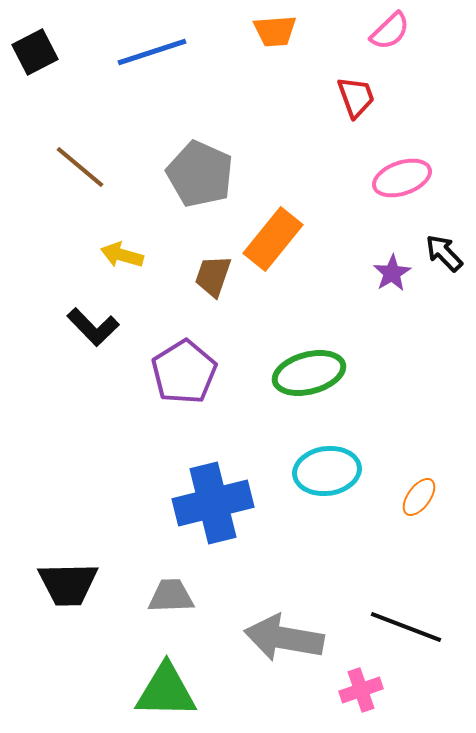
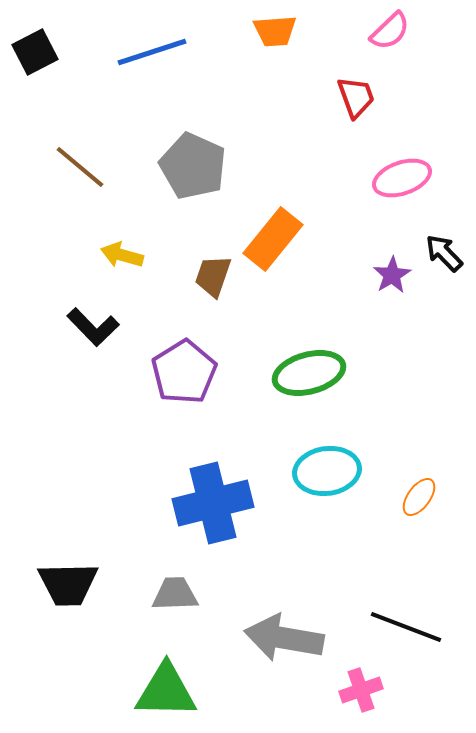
gray pentagon: moved 7 px left, 8 px up
purple star: moved 2 px down
gray trapezoid: moved 4 px right, 2 px up
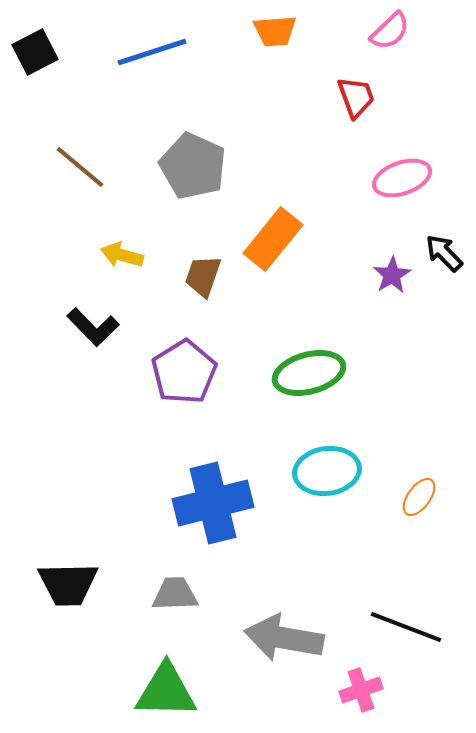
brown trapezoid: moved 10 px left
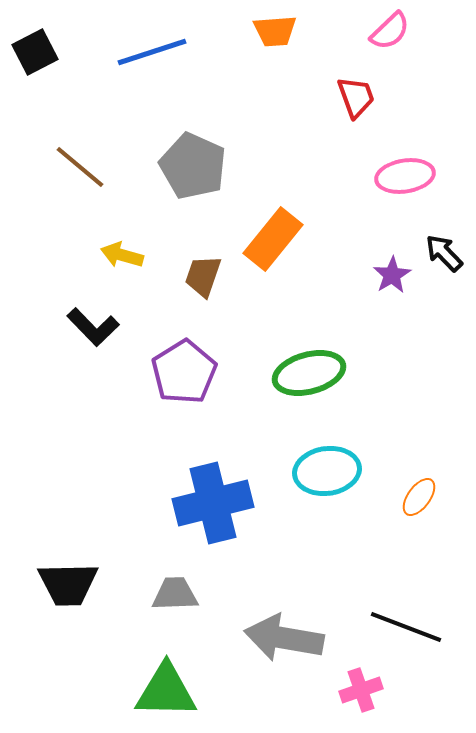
pink ellipse: moved 3 px right, 2 px up; rotated 10 degrees clockwise
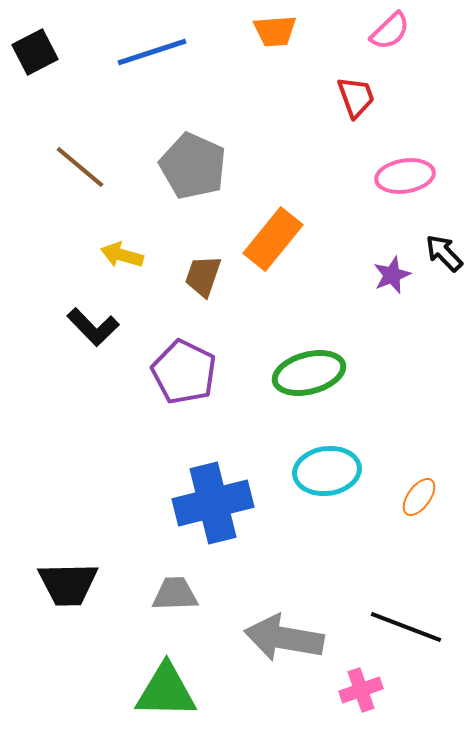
purple star: rotated 9 degrees clockwise
purple pentagon: rotated 14 degrees counterclockwise
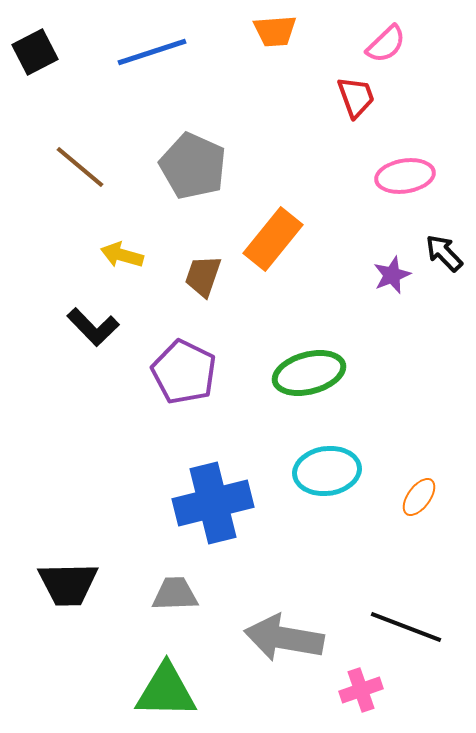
pink semicircle: moved 4 px left, 13 px down
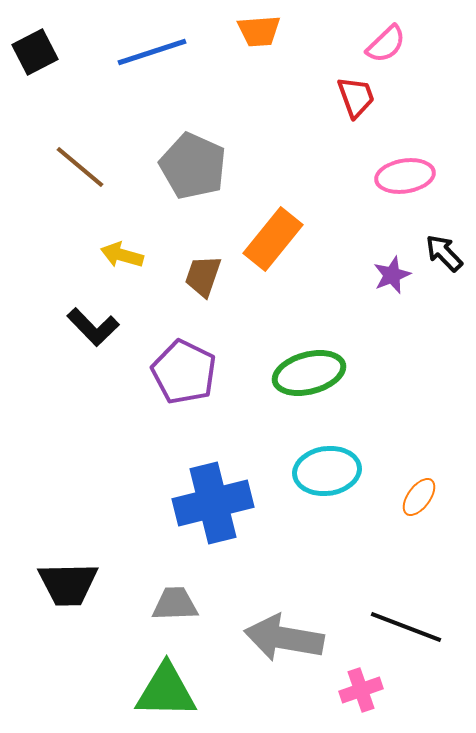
orange trapezoid: moved 16 px left
gray trapezoid: moved 10 px down
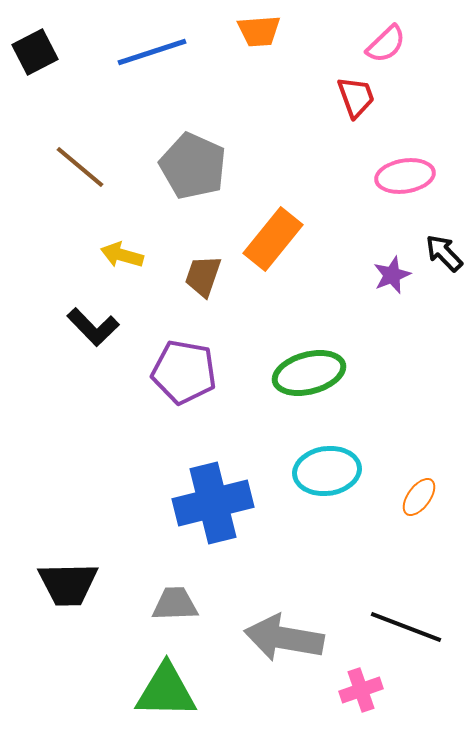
purple pentagon: rotated 16 degrees counterclockwise
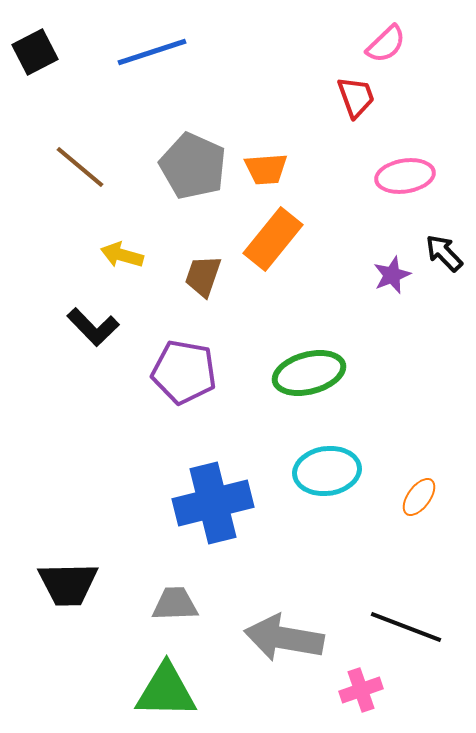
orange trapezoid: moved 7 px right, 138 px down
